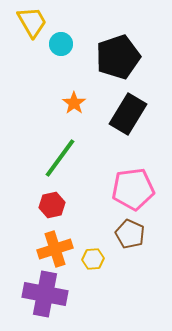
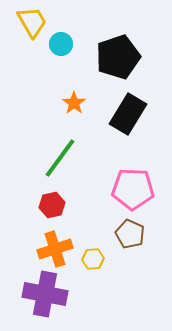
pink pentagon: rotated 9 degrees clockwise
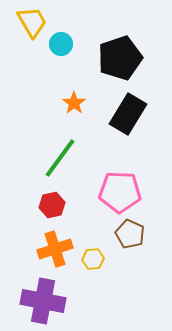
black pentagon: moved 2 px right, 1 px down
pink pentagon: moved 13 px left, 3 px down
purple cross: moved 2 px left, 7 px down
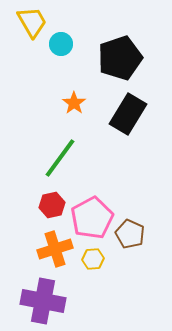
pink pentagon: moved 28 px left, 26 px down; rotated 30 degrees counterclockwise
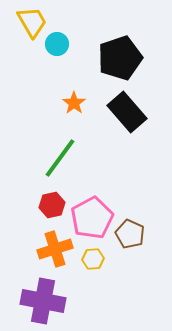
cyan circle: moved 4 px left
black rectangle: moved 1 px left, 2 px up; rotated 72 degrees counterclockwise
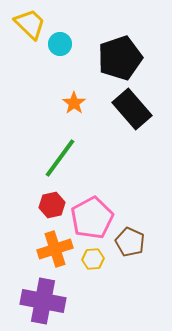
yellow trapezoid: moved 2 px left, 2 px down; rotated 16 degrees counterclockwise
cyan circle: moved 3 px right
black rectangle: moved 5 px right, 3 px up
brown pentagon: moved 8 px down
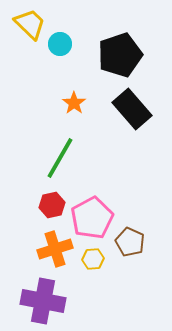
black pentagon: moved 3 px up
green line: rotated 6 degrees counterclockwise
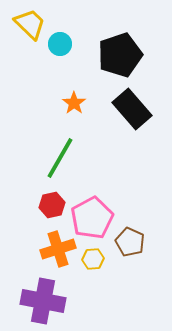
orange cross: moved 3 px right
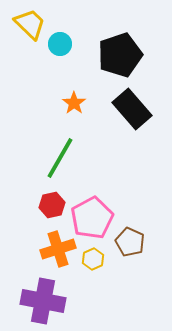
yellow hexagon: rotated 20 degrees counterclockwise
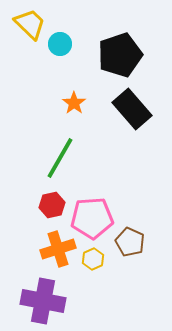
pink pentagon: rotated 24 degrees clockwise
